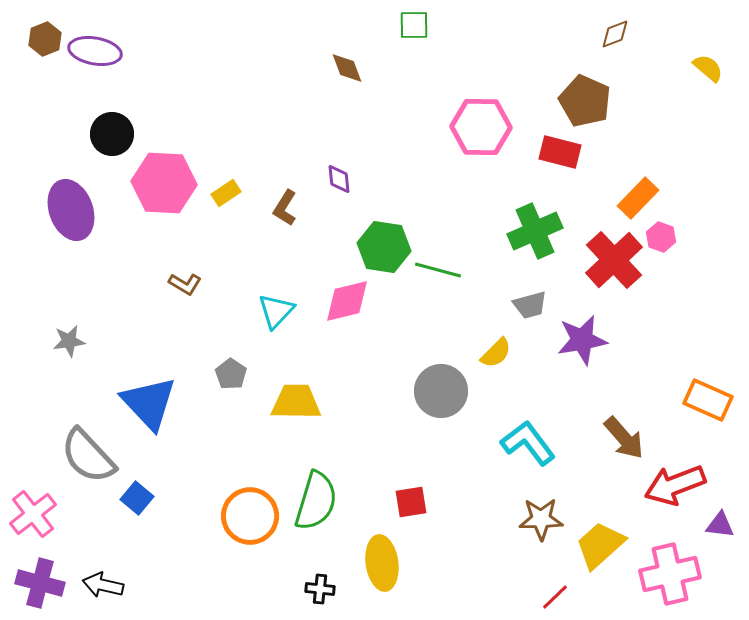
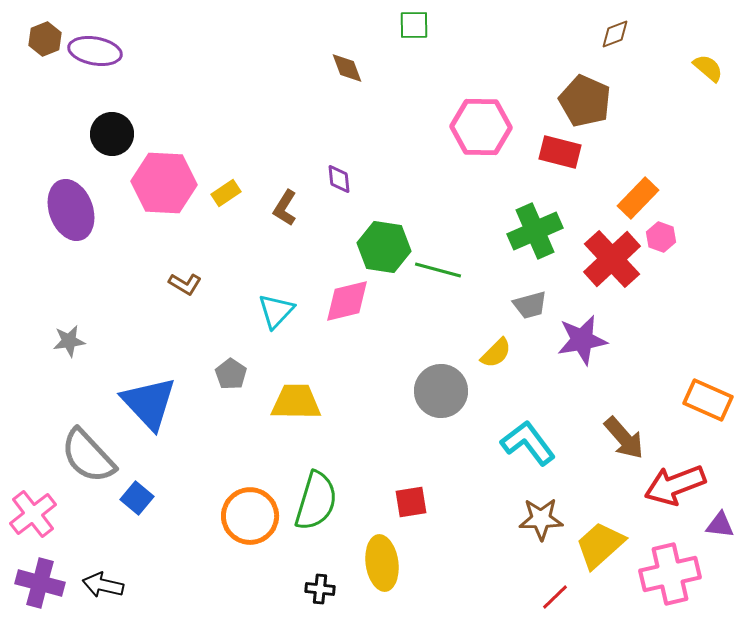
red cross at (614, 260): moved 2 px left, 1 px up
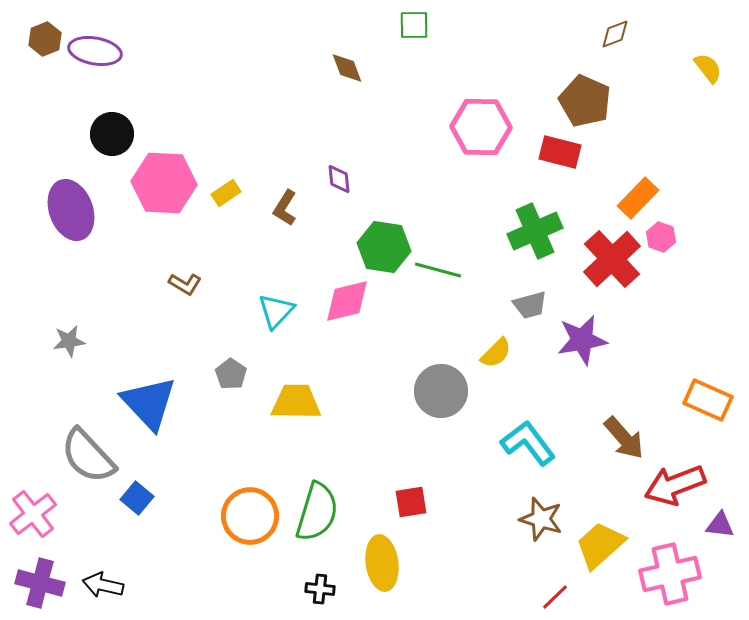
yellow semicircle at (708, 68): rotated 12 degrees clockwise
green semicircle at (316, 501): moved 1 px right, 11 px down
brown star at (541, 519): rotated 18 degrees clockwise
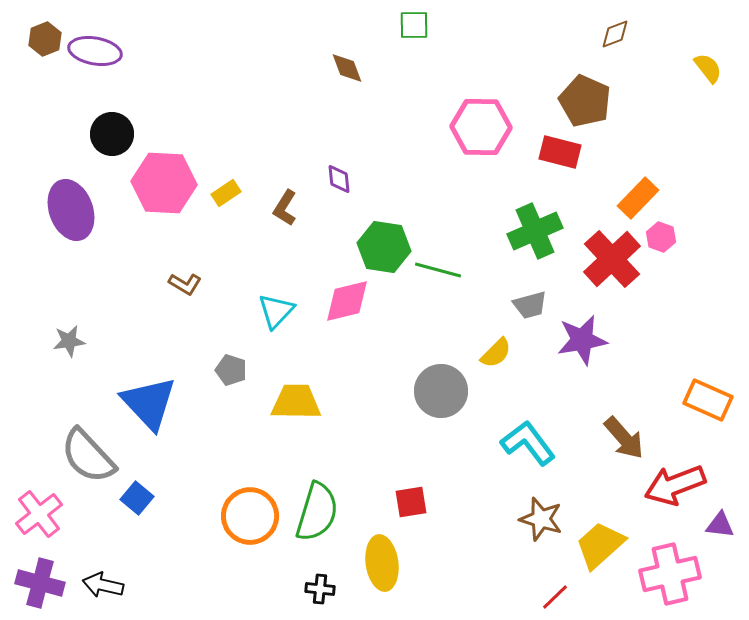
gray pentagon at (231, 374): moved 4 px up; rotated 16 degrees counterclockwise
pink cross at (33, 514): moved 6 px right
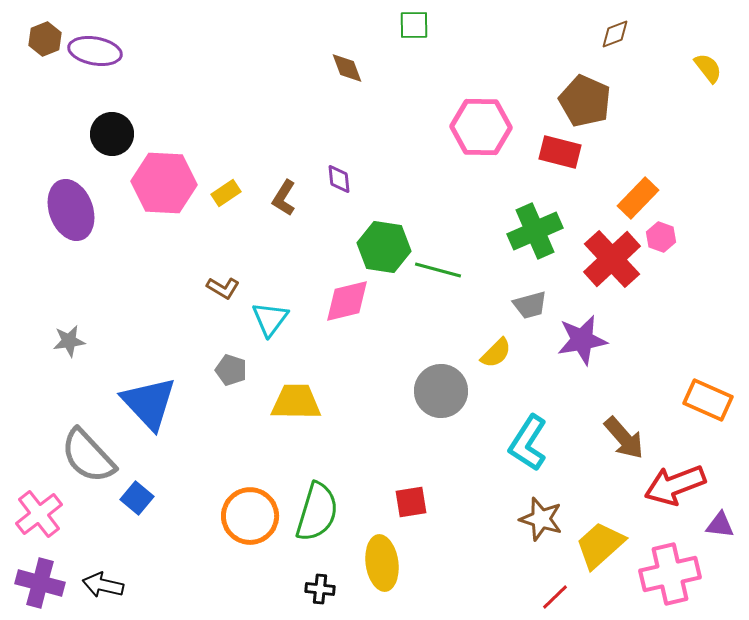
brown L-shape at (285, 208): moved 1 px left, 10 px up
brown L-shape at (185, 284): moved 38 px right, 4 px down
cyan triangle at (276, 311): moved 6 px left, 8 px down; rotated 6 degrees counterclockwise
cyan L-shape at (528, 443): rotated 110 degrees counterclockwise
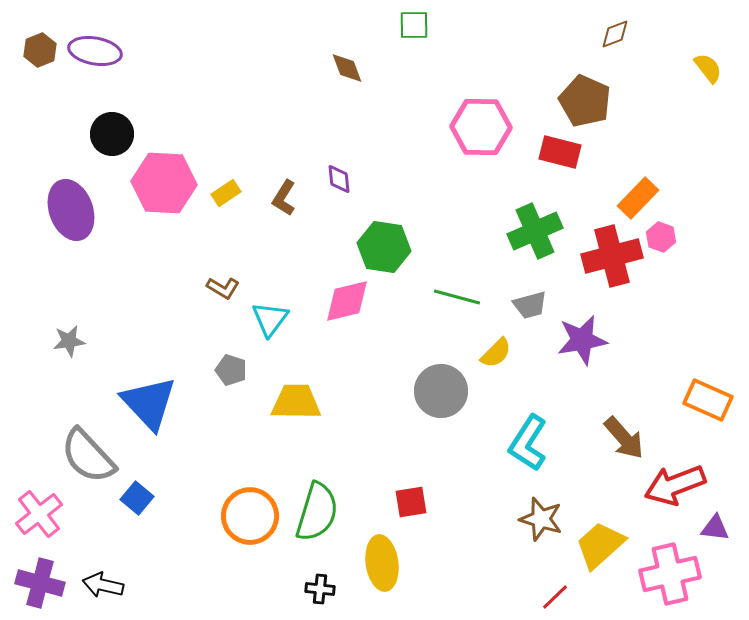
brown hexagon at (45, 39): moved 5 px left, 11 px down
red cross at (612, 259): moved 3 px up; rotated 28 degrees clockwise
green line at (438, 270): moved 19 px right, 27 px down
purple triangle at (720, 525): moved 5 px left, 3 px down
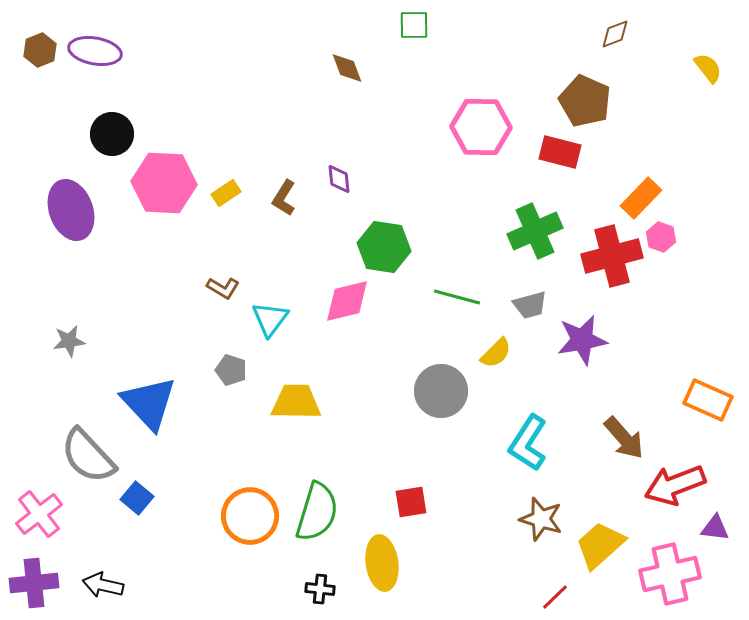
orange rectangle at (638, 198): moved 3 px right
purple cross at (40, 583): moved 6 px left; rotated 21 degrees counterclockwise
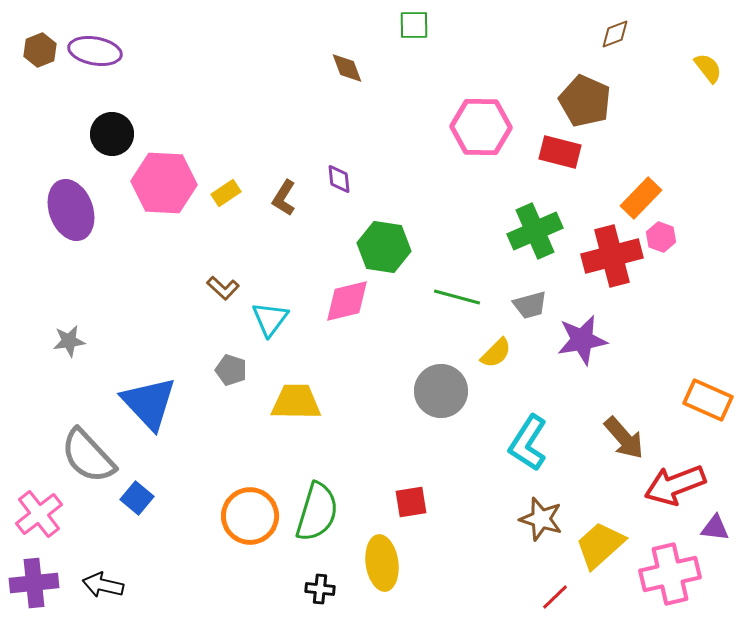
brown L-shape at (223, 288): rotated 12 degrees clockwise
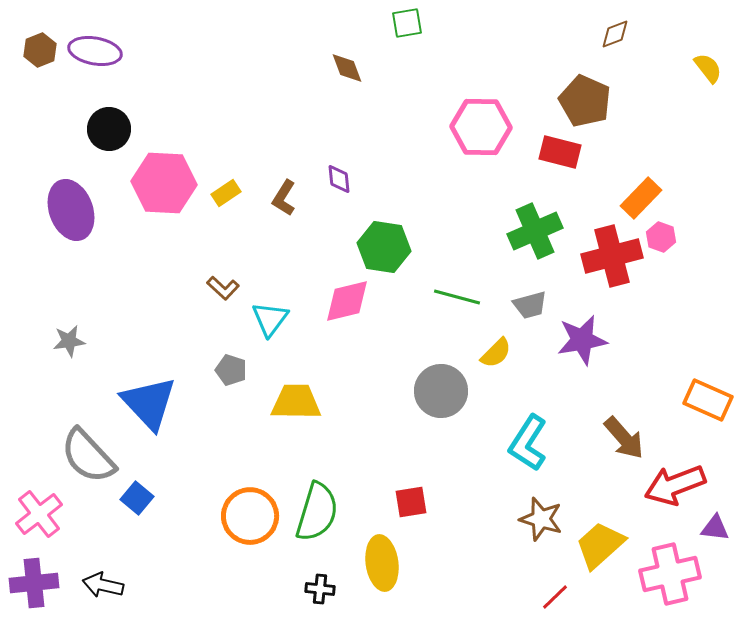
green square at (414, 25): moved 7 px left, 2 px up; rotated 8 degrees counterclockwise
black circle at (112, 134): moved 3 px left, 5 px up
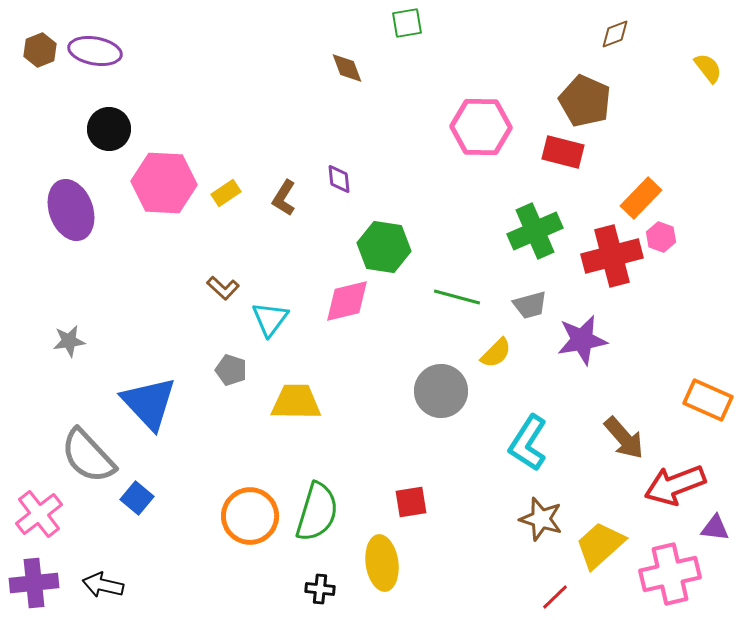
red rectangle at (560, 152): moved 3 px right
